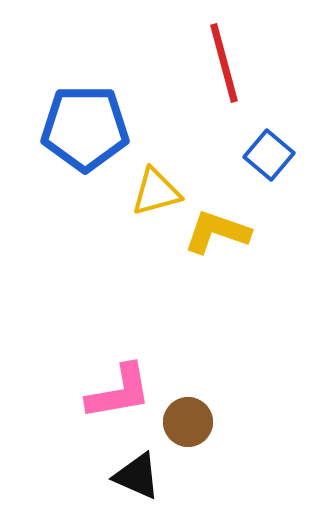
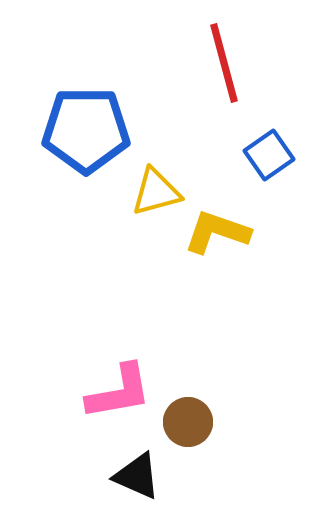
blue pentagon: moved 1 px right, 2 px down
blue square: rotated 15 degrees clockwise
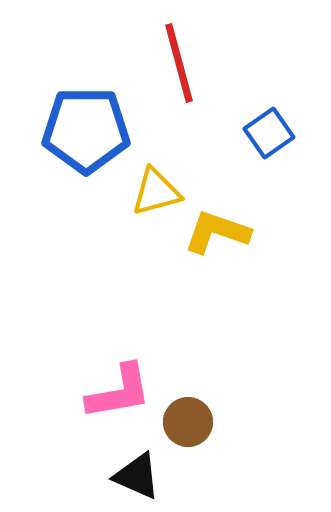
red line: moved 45 px left
blue square: moved 22 px up
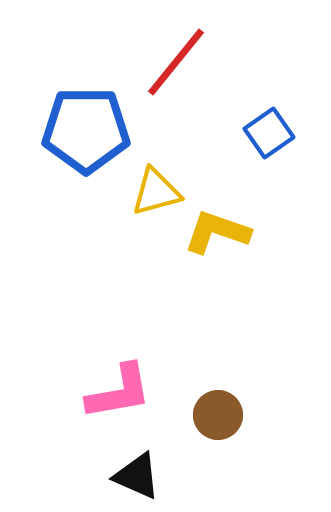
red line: moved 3 px left, 1 px up; rotated 54 degrees clockwise
brown circle: moved 30 px right, 7 px up
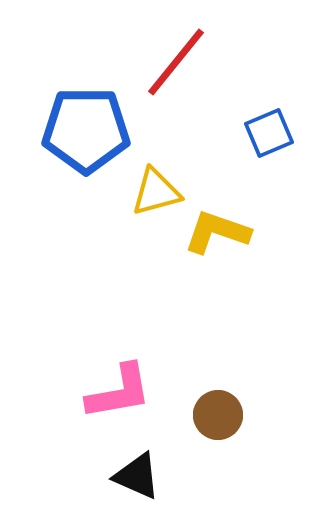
blue square: rotated 12 degrees clockwise
